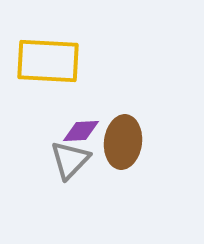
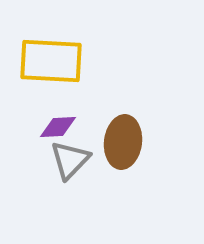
yellow rectangle: moved 3 px right
purple diamond: moved 23 px left, 4 px up
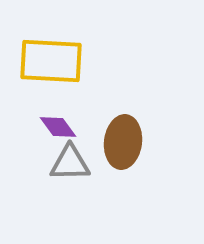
purple diamond: rotated 57 degrees clockwise
gray triangle: moved 3 px down; rotated 45 degrees clockwise
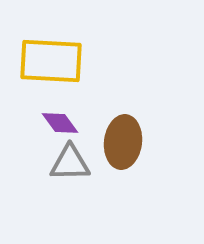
purple diamond: moved 2 px right, 4 px up
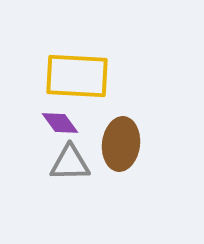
yellow rectangle: moved 26 px right, 15 px down
brown ellipse: moved 2 px left, 2 px down
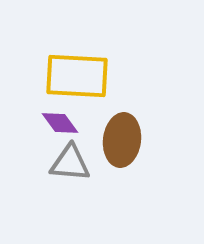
brown ellipse: moved 1 px right, 4 px up
gray triangle: rotated 6 degrees clockwise
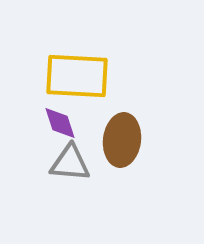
purple diamond: rotated 18 degrees clockwise
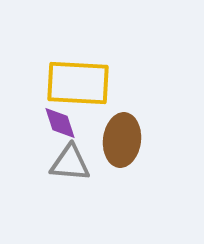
yellow rectangle: moved 1 px right, 7 px down
